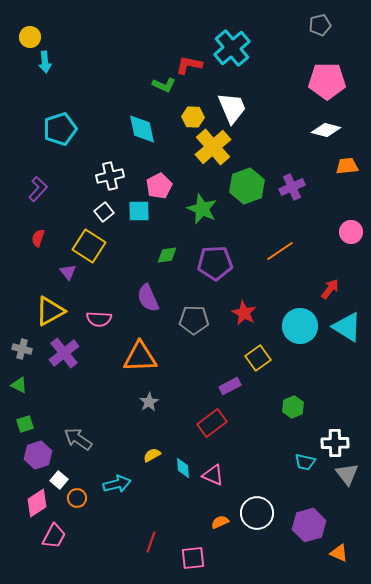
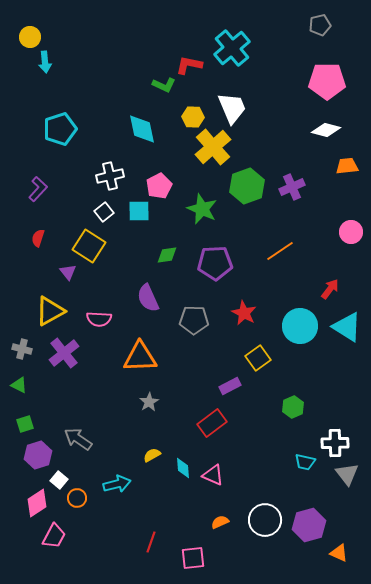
white circle at (257, 513): moved 8 px right, 7 px down
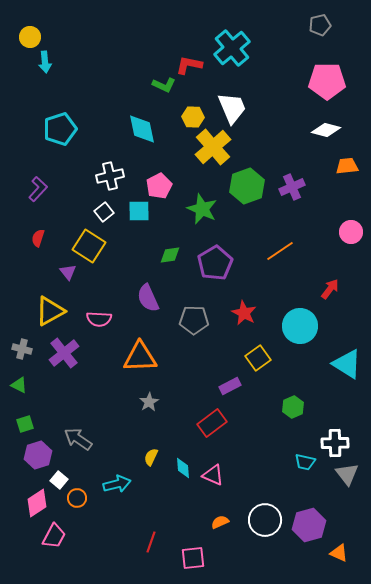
green diamond at (167, 255): moved 3 px right
purple pentagon at (215, 263): rotated 28 degrees counterclockwise
cyan triangle at (347, 327): moved 37 px down
yellow semicircle at (152, 455): moved 1 px left, 2 px down; rotated 36 degrees counterclockwise
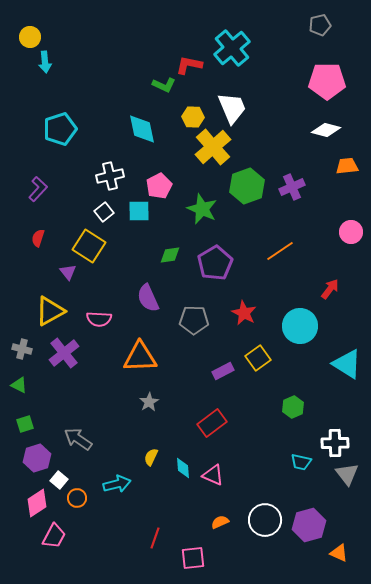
purple rectangle at (230, 386): moved 7 px left, 15 px up
purple hexagon at (38, 455): moved 1 px left, 3 px down
cyan trapezoid at (305, 462): moved 4 px left
red line at (151, 542): moved 4 px right, 4 px up
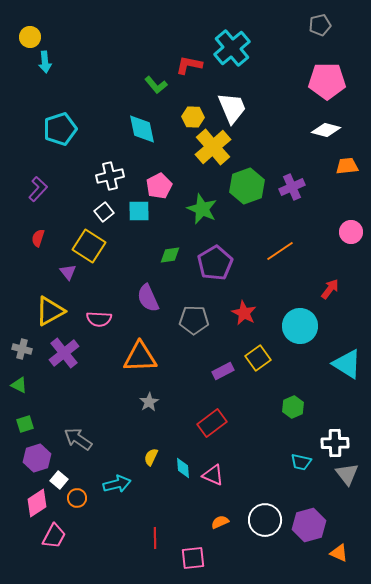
green L-shape at (164, 85): moved 8 px left; rotated 25 degrees clockwise
red line at (155, 538): rotated 20 degrees counterclockwise
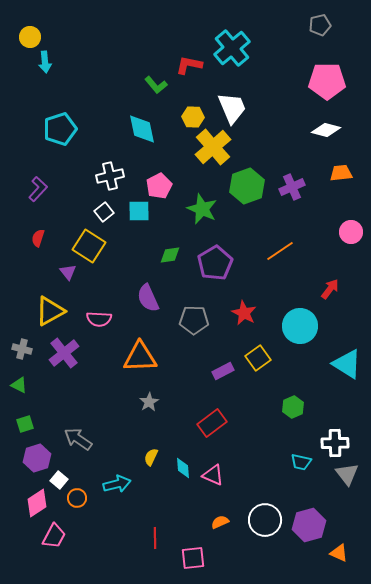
orange trapezoid at (347, 166): moved 6 px left, 7 px down
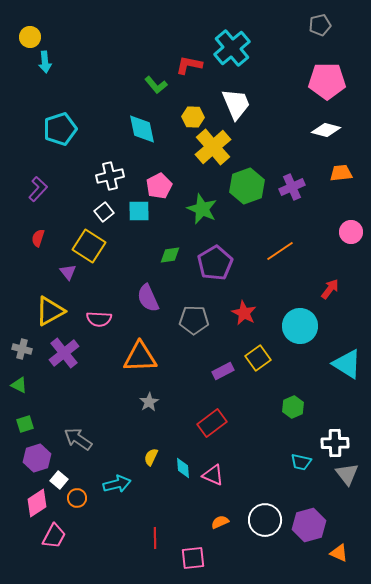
white trapezoid at (232, 108): moved 4 px right, 4 px up
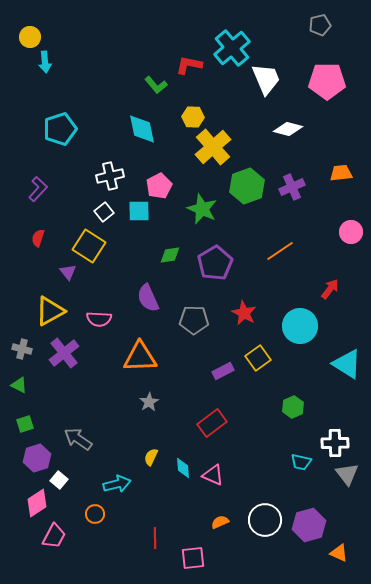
white trapezoid at (236, 104): moved 30 px right, 25 px up
white diamond at (326, 130): moved 38 px left, 1 px up
orange circle at (77, 498): moved 18 px right, 16 px down
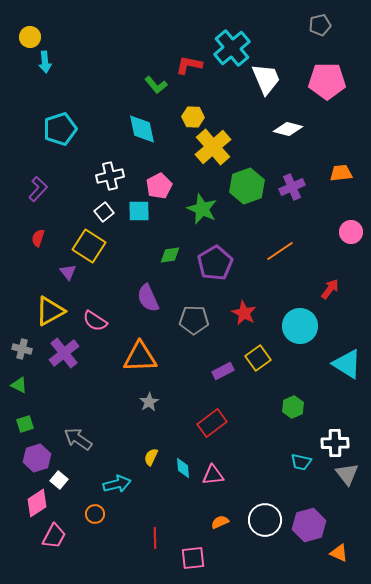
pink semicircle at (99, 319): moved 4 px left, 2 px down; rotated 30 degrees clockwise
pink triangle at (213, 475): rotated 30 degrees counterclockwise
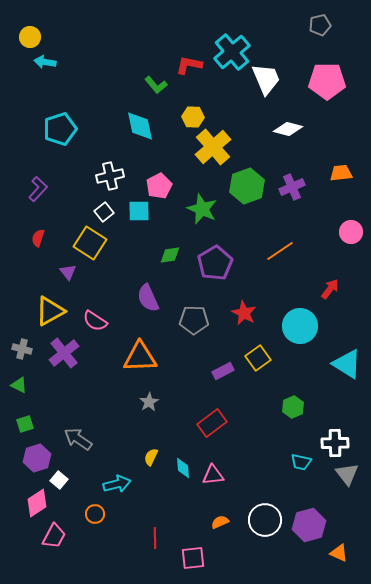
cyan cross at (232, 48): moved 4 px down
cyan arrow at (45, 62): rotated 105 degrees clockwise
cyan diamond at (142, 129): moved 2 px left, 3 px up
yellow square at (89, 246): moved 1 px right, 3 px up
